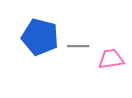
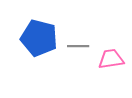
blue pentagon: moved 1 px left, 1 px down
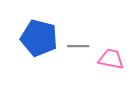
pink trapezoid: rotated 20 degrees clockwise
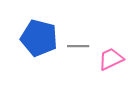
pink trapezoid: rotated 36 degrees counterclockwise
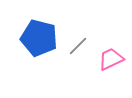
gray line: rotated 45 degrees counterclockwise
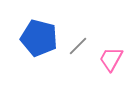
pink trapezoid: rotated 36 degrees counterclockwise
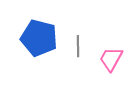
gray line: rotated 45 degrees counterclockwise
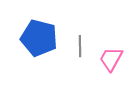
gray line: moved 2 px right
